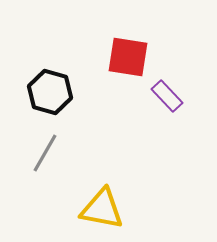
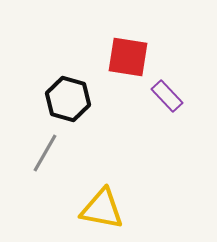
black hexagon: moved 18 px right, 7 px down
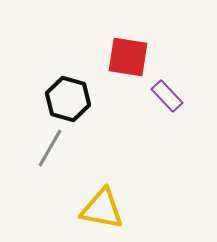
gray line: moved 5 px right, 5 px up
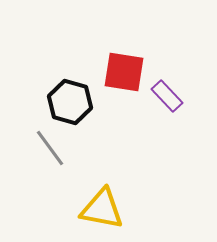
red square: moved 4 px left, 15 px down
black hexagon: moved 2 px right, 3 px down
gray line: rotated 66 degrees counterclockwise
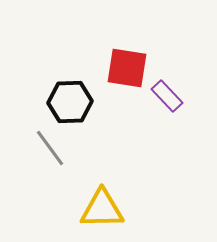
red square: moved 3 px right, 4 px up
black hexagon: rotated 18 degrees counterclockwise
yellow triangle: rotated 12 degrees counterclockwise
